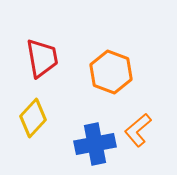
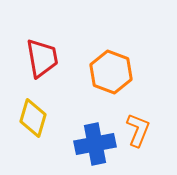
yellow diamond: rotated 27 degrees counterclockwise
orange L-shape: rotated 152 degrees clockwise
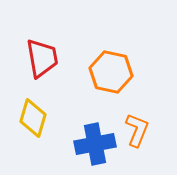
orange hexagon: rotated 9 degrees counterclockwise
orange L-shape: moved 1 px left
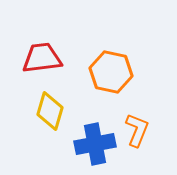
red trapezoid: rotated 87 degrees counterclockwise
yellow diamond: moved 17 px right, 7 px up
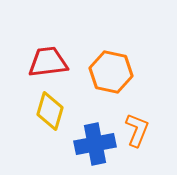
red trapezoid: moved 6 px right, 4 px down
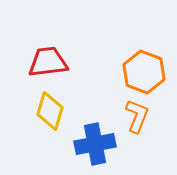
orange hexagon: moved 33 px right; rotated 9 degrees clockwise
orange L-shape: moved 14 px up
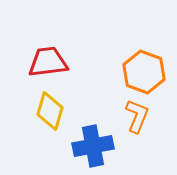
blue cross: moved 2 px left, 2 px down
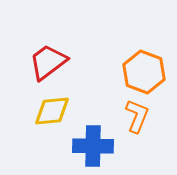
red trapezoid: rotated 30 degrees counterclockwise
yellow diamond: moved 2 px right; rotated 69 degrees clockwise
blue cross: rotated 12 degrees clockwise
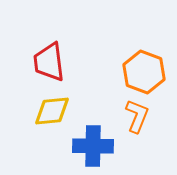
red trapezoid: moved 1 px right; rotated 60 degrees counterclockwise
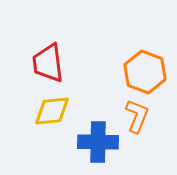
red trapezoid: moved 1 px left, 1 px down
orange hexagon: moved 1 px right
blue cross: moved 5 px right, 4 px up
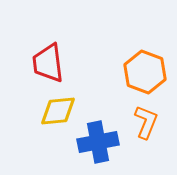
yellow diamond: moved 6 px right
orange L-shape: moved 9 px right, 6 px down
blue cross: rotated 12 degrees counterclockwise
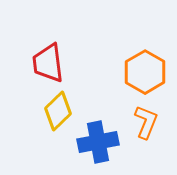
orange hexagon: rotated 9 degrees clockwise
yellow diamond: rotated 39 degrees counterclockwise
